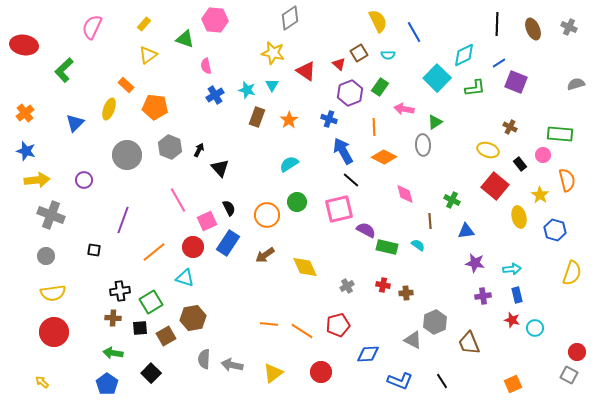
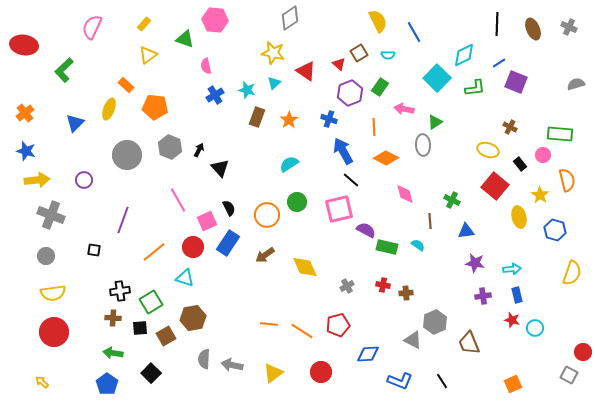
cyan triangle at (272, 85): moved 2 px right, 2 px up; rotated 16 degrees clockwise
orange diamond at (384, 157): moved 2 px right, 1 px down
red circle at (577, 352): moved 6 px right
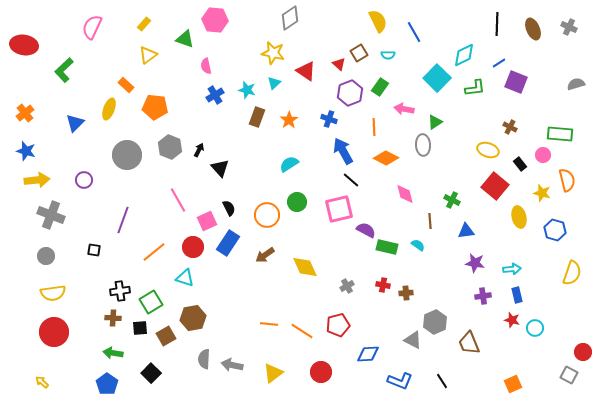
yellow star at (540, 195): moved 2 px right, 2 px up; rotated 18 degrees counterclockwise
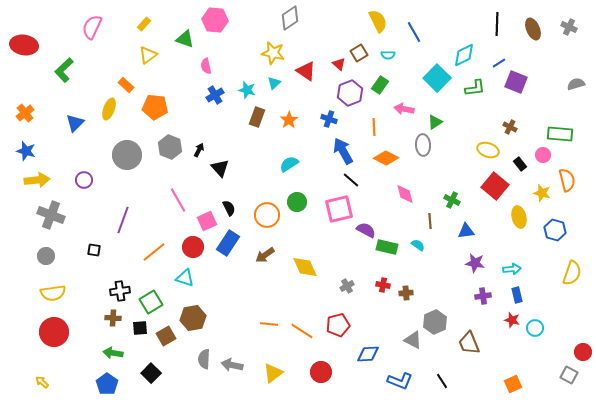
green rectangle at (380, 87): moved 2 px up
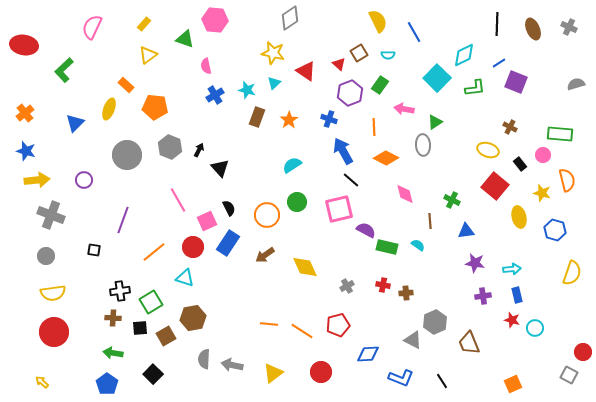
cyan semicircle at (289, 164): moved 3 px right, 1 px down
black square at (151, 373): moved 2 px right, 1 px down
blue L-shape at (400, 381): moved 1 px right, 3 px up
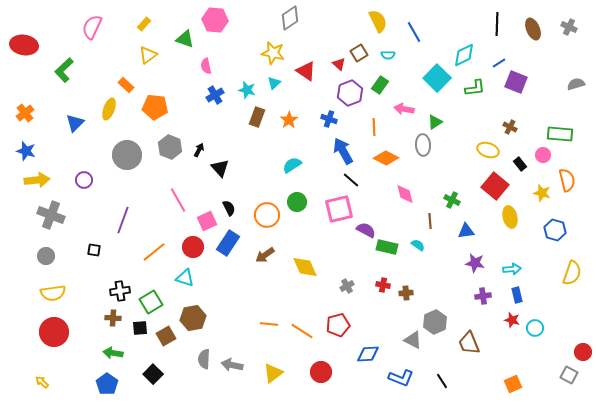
yellow ellipse at (519, 217): moved 9 px left
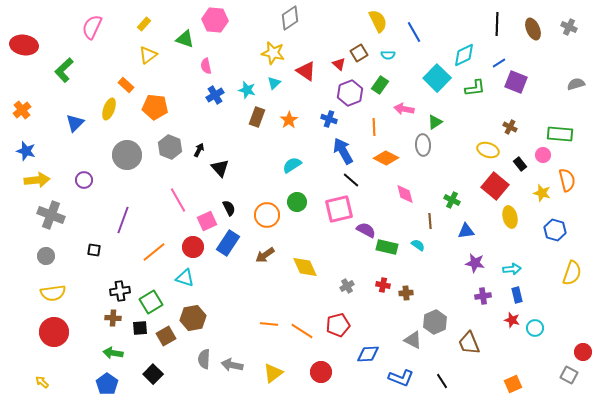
orange cross at (25, 113): moved 3 px left, 3 px up
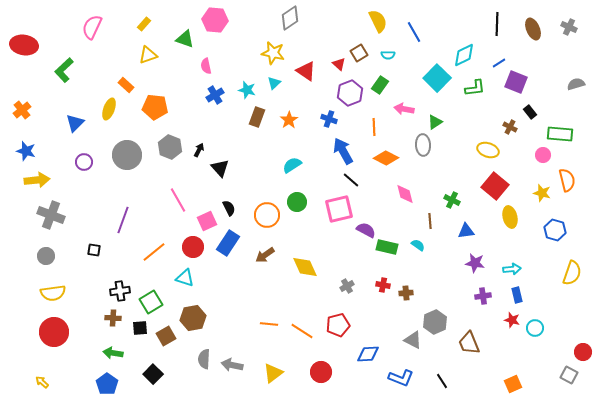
yellow triangle at (148, 55): rotated 18 degrees clockwise
black rectangle at (520, 164): moved 10 px right, 52 px up
purple circle at (84, 180): moved 18 px up
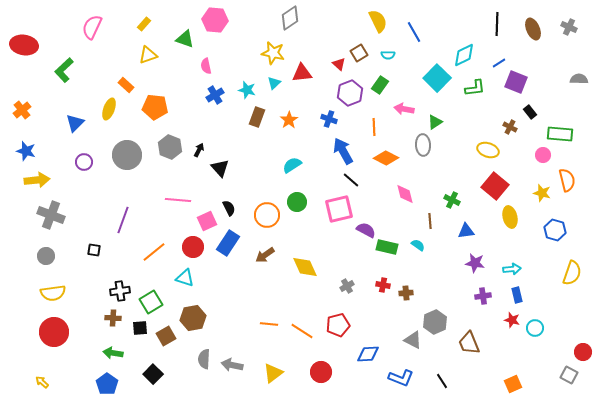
red triangle at (306, 71): moved 4 px left, 2 px down; rotated 40 degrees counterclockwise
gray semicircle at (576, 84): moved 3 px right, 5 px up; rotated 18 degrees clockwise
pink line at (178, 200): rotated 55 degrees counterclockwise
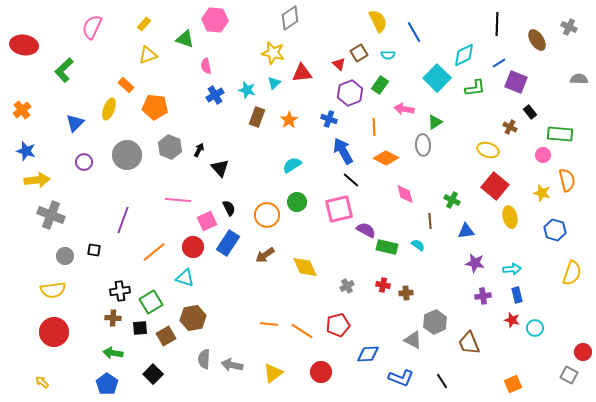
brown ellipse at (533, 29): moved 4 px right, 11 px down; rotated 10 degrees counterclockwise
gray circle at (46, 256): moved 19 px right
yellow semicircle at (53, 293): moved 3 px up
